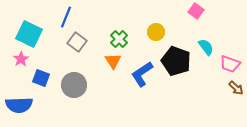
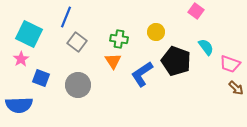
green cross: rotated 36 degrees counterclockwise
gray circle: moved 4 px right
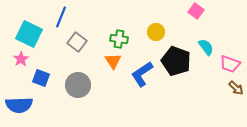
blue line: moved 5 px left
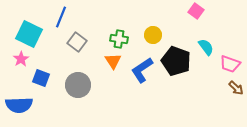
yellow circle: moved 3 px left, 3 px down
blue L-shape: moved 4 px up
